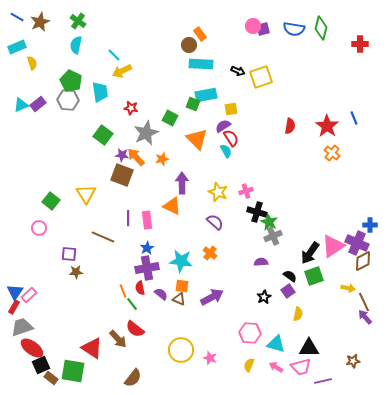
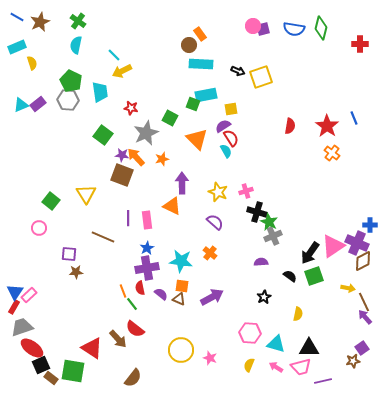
purple square at (288, 291): moved 74 px right, 57 px down
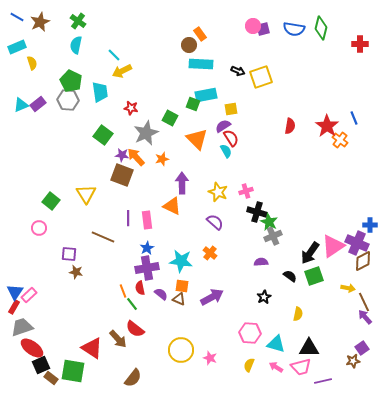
orange cross at (332, 153): moved 8 px right, 13 px up
brown star at (76, 272): rotated 16 degrees clockwise
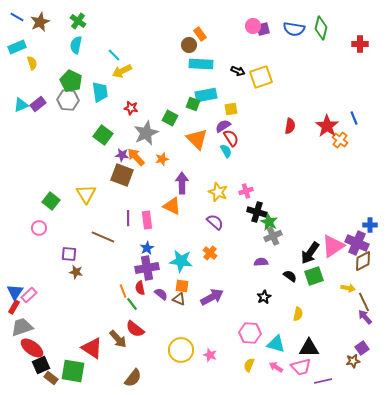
pink star at (210, 358): moved 3 px up
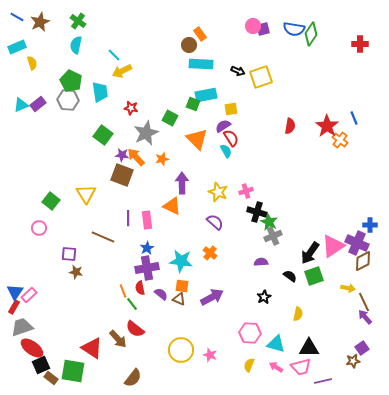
green diamond at (321, 28): moved 10 px left, 6 px down; rotated 20 degrees clockwise
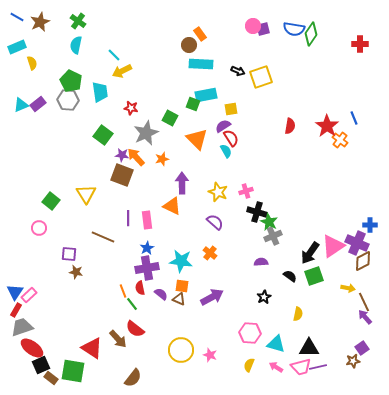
red rectangle at (14, 307): moved 2 px right, 3 px down
purple line at (323, 381): moved 5 px left, 14 px up
